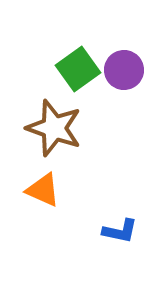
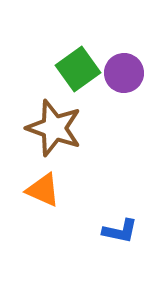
purple circle: moved 3 px down
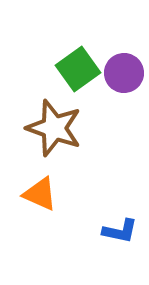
orange triangle: moved 3 px left, 4 px down
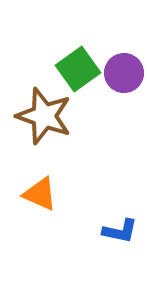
brown star: moved 10 px left, 12 px up
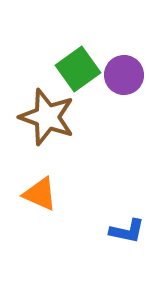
purple circle: moved 2 px down
brown star: moved 3 px right, 1 px down
blue L-shape: moved 7 px right
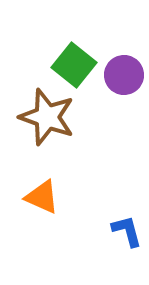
green square: moved 4 px left, 4 px up; rotated 15 degrees counterclockwise
orange triangle: moved 2 px right, 3 px down
blue L-shape: rotated 117 degrees counterclockwise
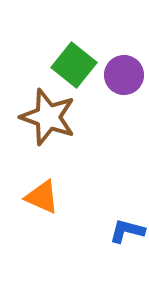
brown star: moved 1 px right
blue L-shape: rotated 60 degrees counterclockwise
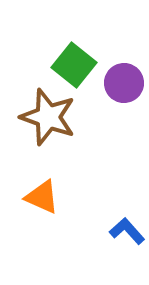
purple circle: moved 8 px down
blue L-shape: rotated 33 degrees clockwise
